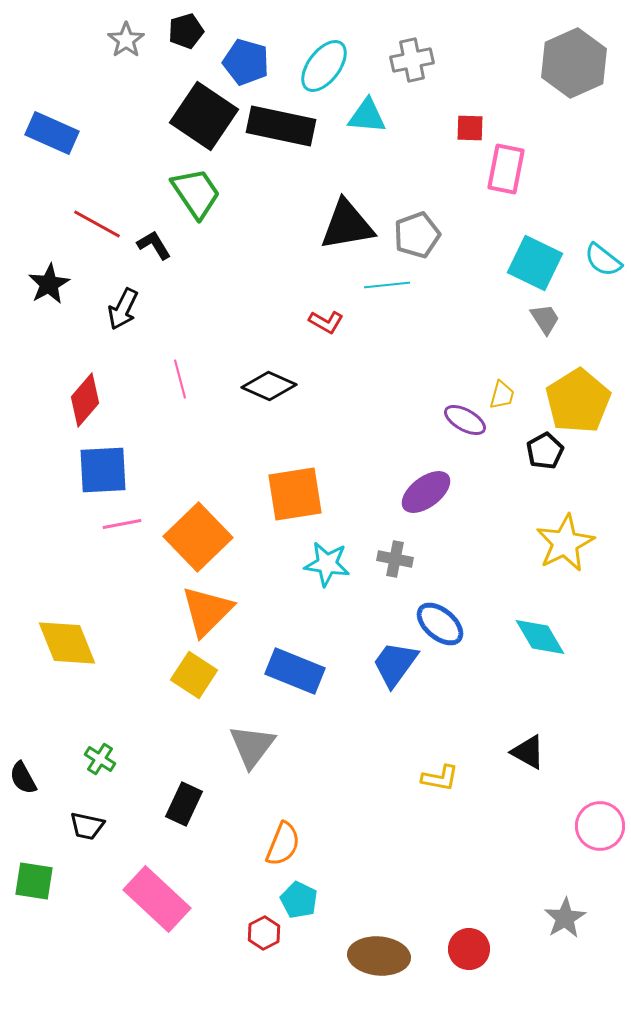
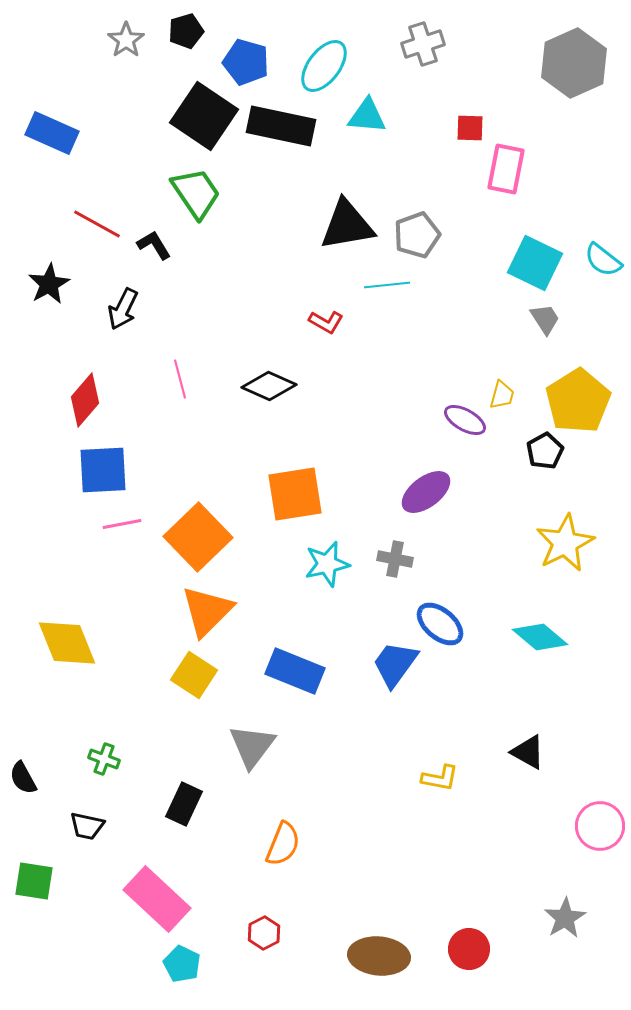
gray cross at (412, 60): moved 11 px right, 16 px up; rotated 6 degrees counterclockwise
cyan star at (327, 564): rotated 21 degrees counterclockwise
cyan diamond at (540, 637): rotated 20 degrees counterclockwise
green cross at (100, 759): moved 4 px right; rotated 12 degrees counterclockwise
cyan pentagon at (299, 900): moved 117 px left, 64 px down
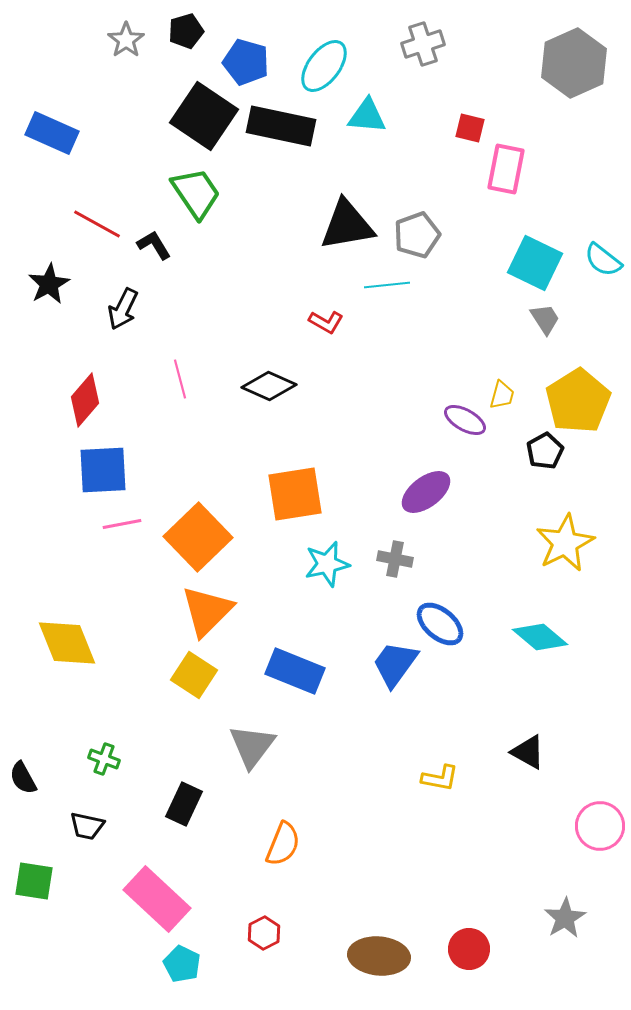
red square at (470, 128): rotated 12 degrees clockwise
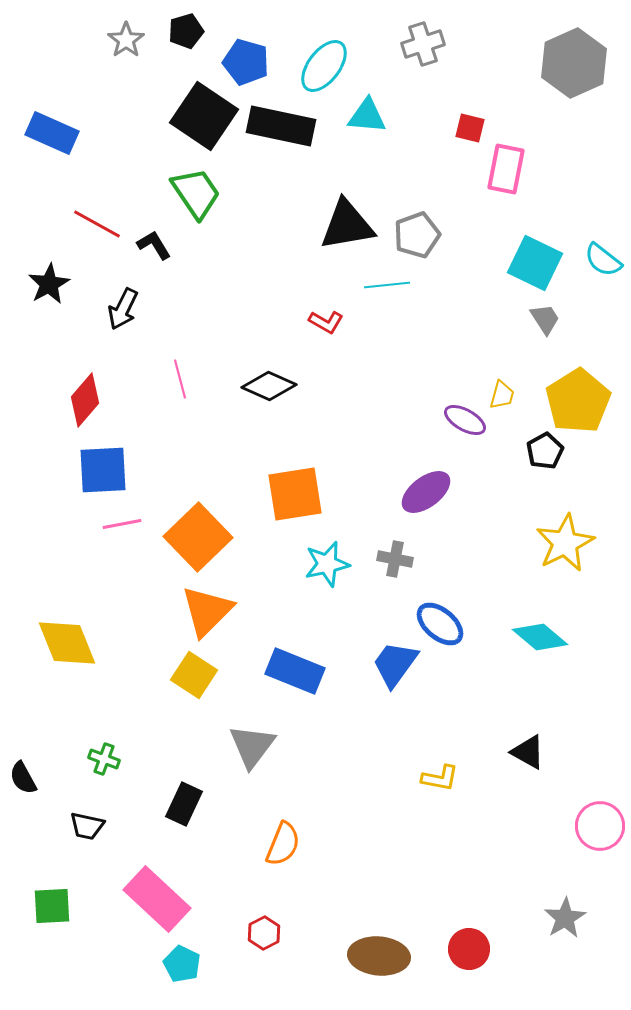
green square at (34, 881): moved 18 px right, 25 px down; rotated 12 degrees counterclockwise
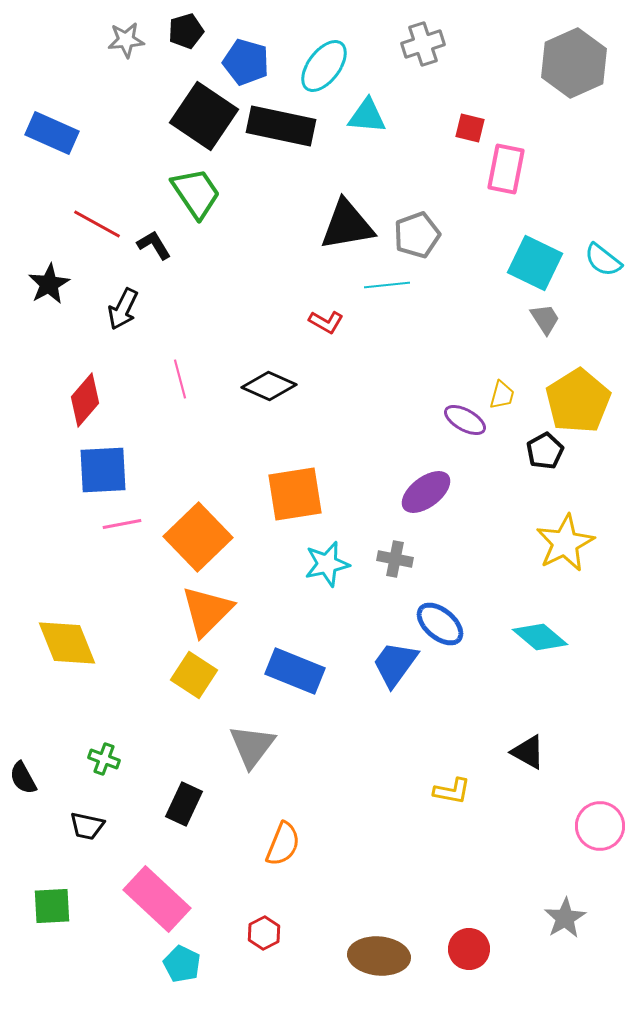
gray star at (126, 40): rotated 30 degrees clockwise
yellow L-shape at (440, 778): moved 12 px right, 13 px down
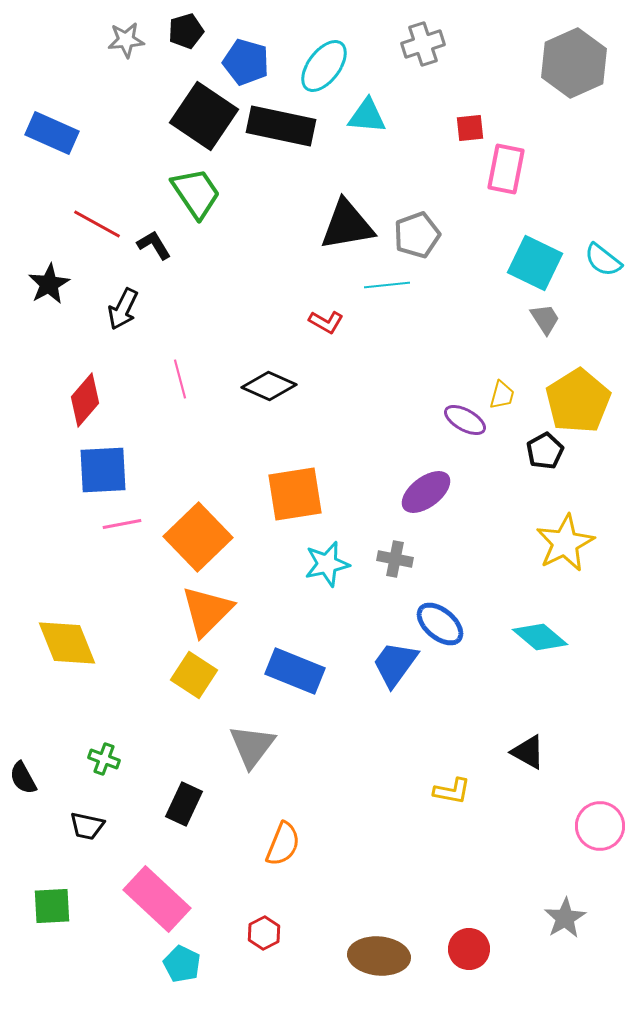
red square at (470, 128): rotated 20 degrees counterclockwise
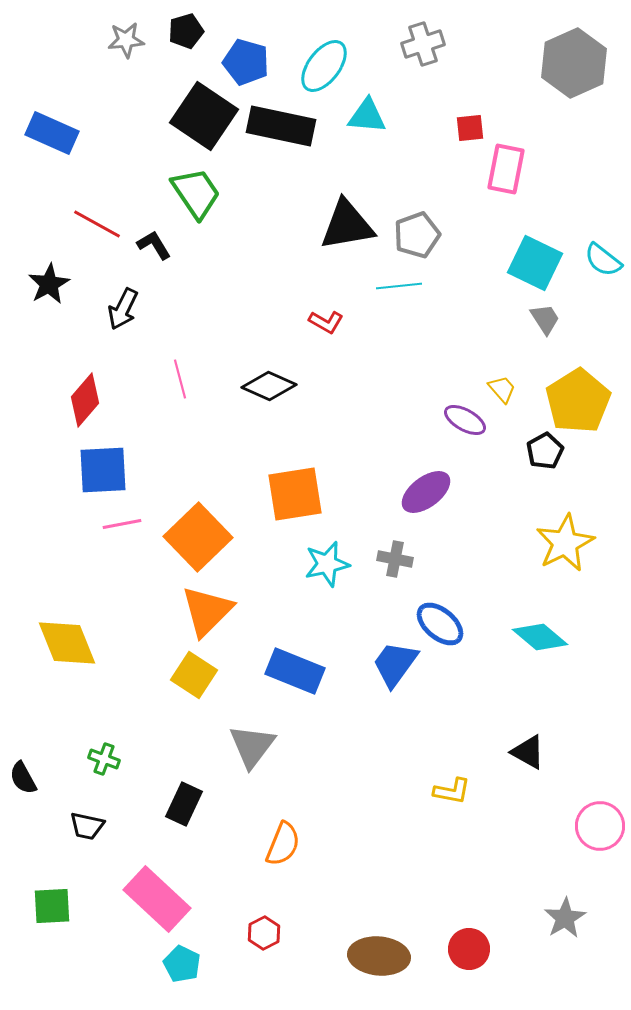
cyan line at (387, 285): moved 12 px right, 1 px down
yellow trapezoid at (502, 395): moved 6 px up; rotated 56 degrees counterclockwise
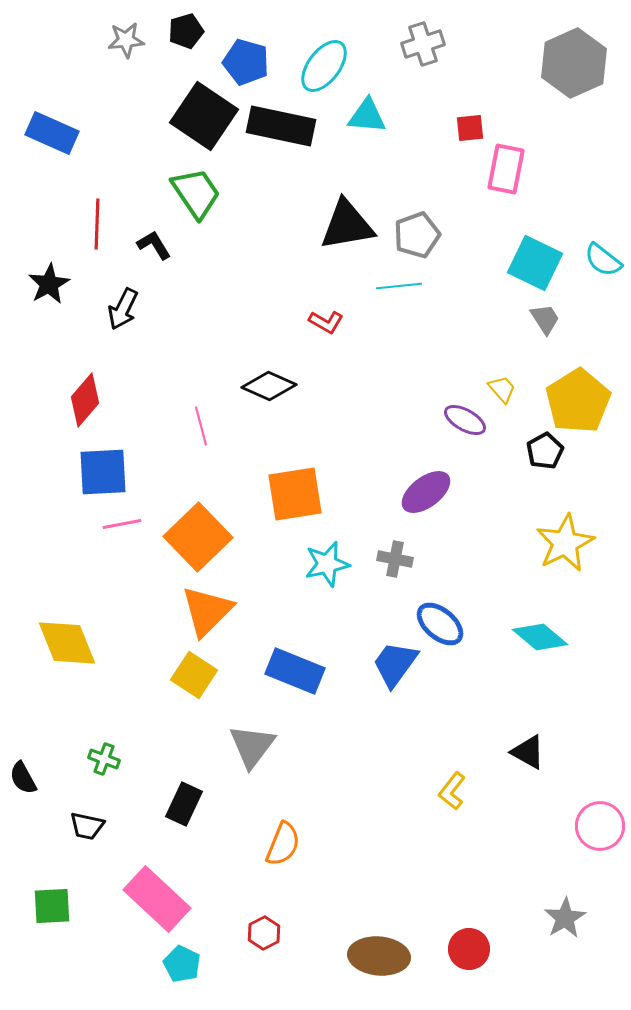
red line at (97, 224): rotated 63 degrees clockwise
pink line at (180, 379): moved 21 px right, 47 px down
blue square at (103, 470): moved 2 px down
yellow L-shape at (452, 791): rotated 117 degrees clockwise
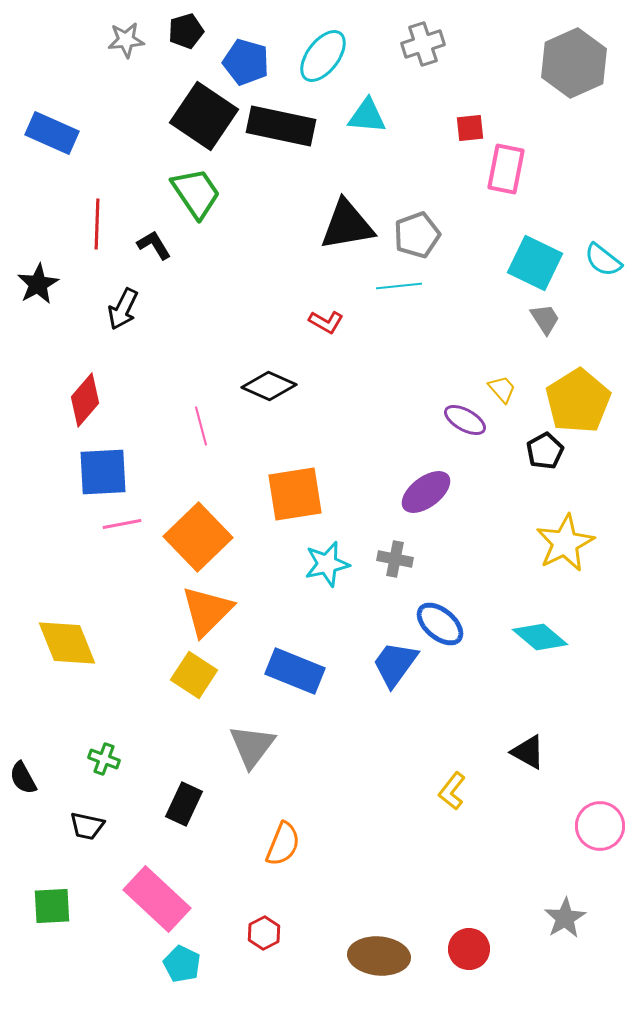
cyan ellipse at (324, 66): moved 1 px left, 10 px up
black star at (49, 284): moved 11 px left
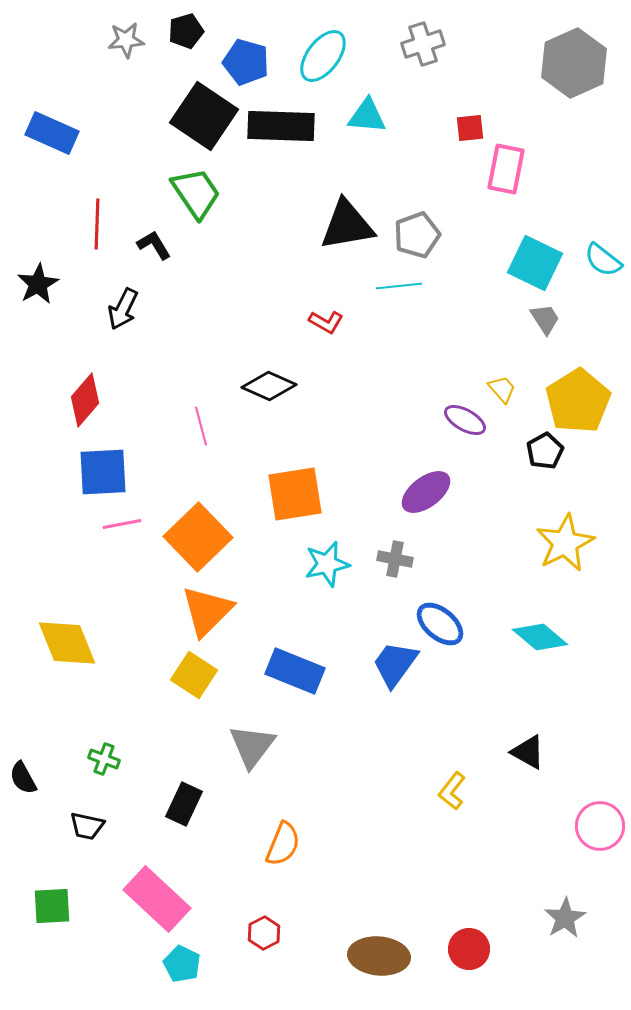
black rectangle at (281, 126): rotated 10 degrees counterclockwise
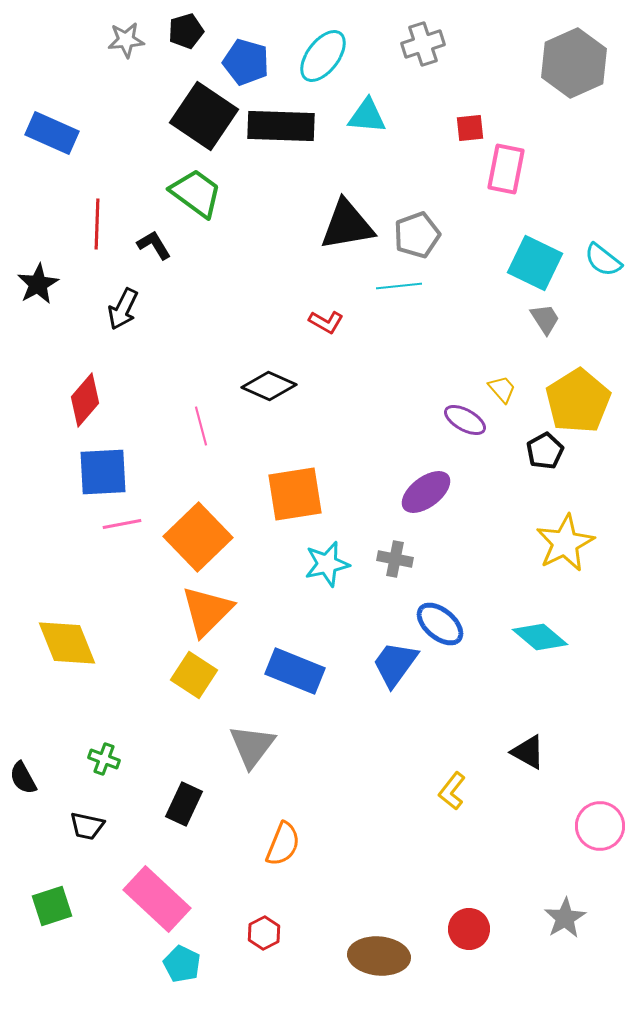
green trapezoid at (196, 193): rotated 20 degrees counterclockwise
green square at (52, 906): rotated 15 degrees counterclockwise
red circle at (469, 949): moved 20 px up
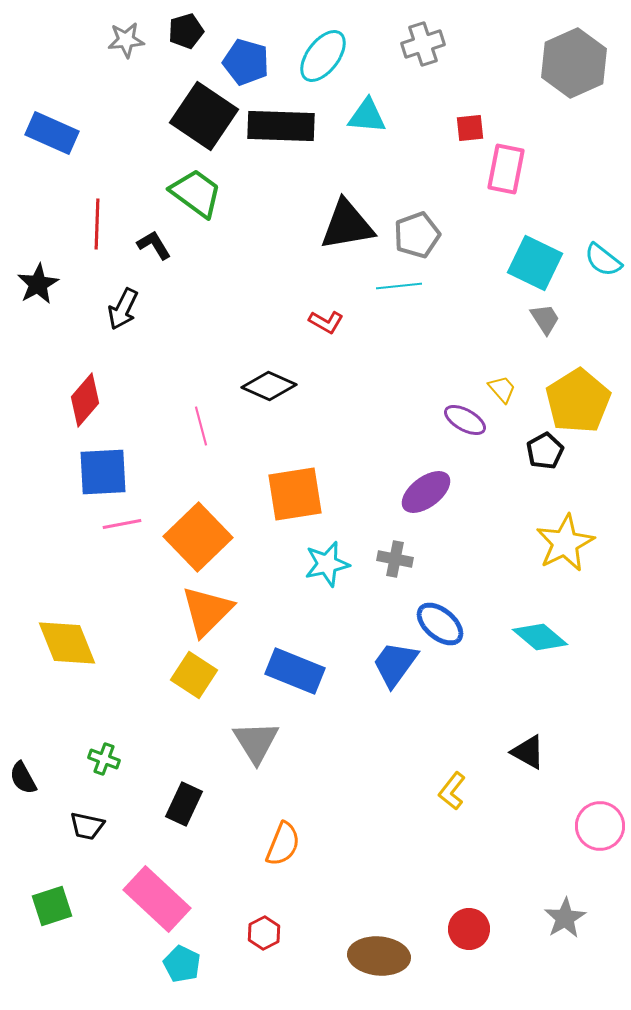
gray triangle at (252, 746): moved 4 px right, 4 px up; rotated 9 degrees counterclockwise
